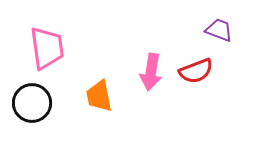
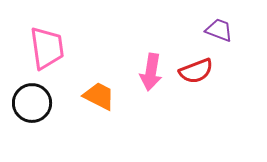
orange trapezoid: rotated 128 degrees clockwise
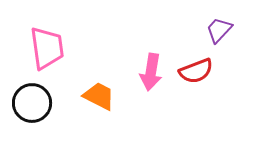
purple trapezoid: rotated 68 degrees counterclockwise
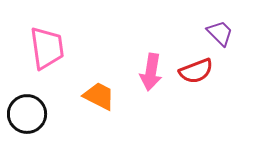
purple trapezoid: moved 1 px right, 3 px down; rotated 92 degrees clockwise
black circle: moved 5 px left, 11 px down
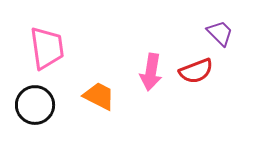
black circle: moved 8 px right, 9 px up
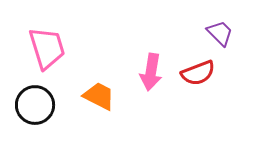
pink trapezoid: rotated 9 degrees counterclockwise
red semicircle: moved 2 px right, 2 px down
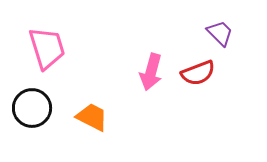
pink arrow: rotated 6 degrees clockwise
orange trapezoid: moved 7 px left, 21 px down
black circle: moved 3 px left, 3 px down
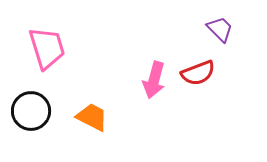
purple trapezoid: moved 4 px up
pink arrow: moved 3 px right, 8 px down
black circle: moved 1 px left, 3 px down
